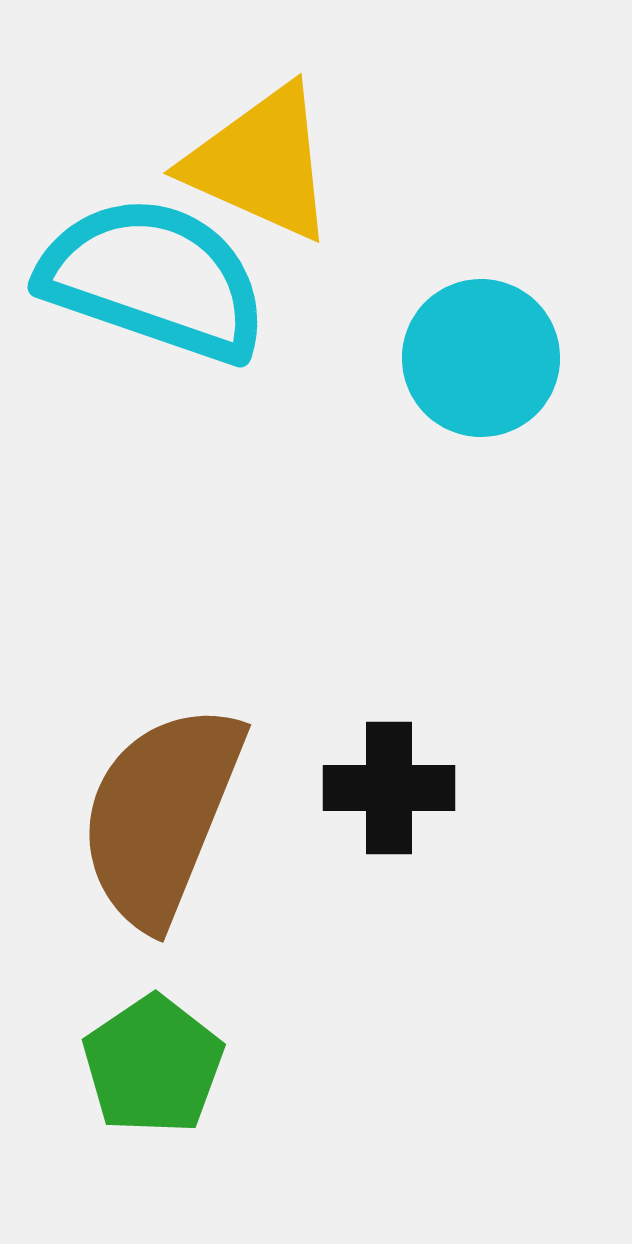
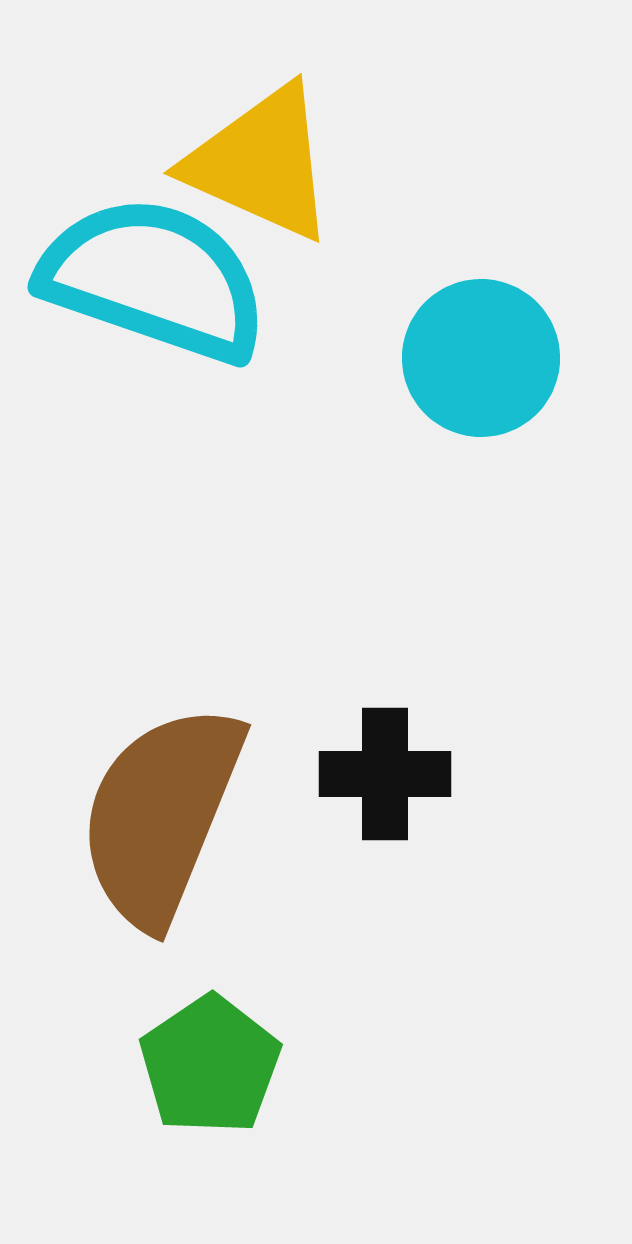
black cross: moved 4 px left, 14 px up
green pentagon: moved 57 px right
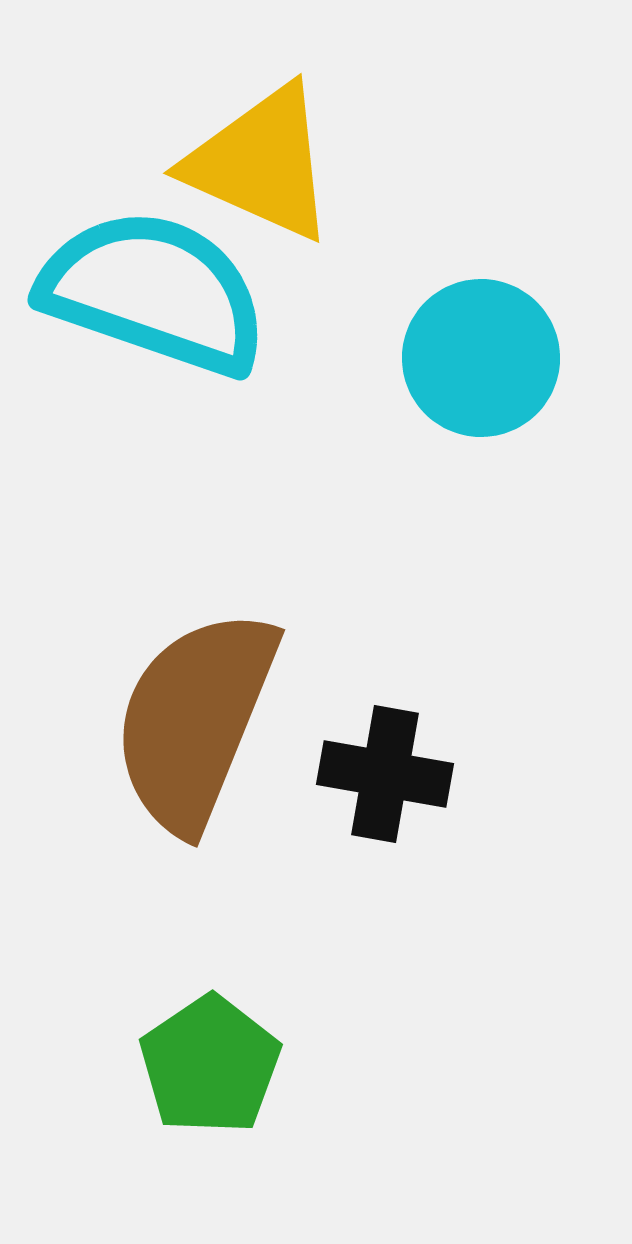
cyan semicircle: moved 13 px down
black cross: rotated 10 degrees clockwise
brown semicircle: moved 34 px right, 95 px up
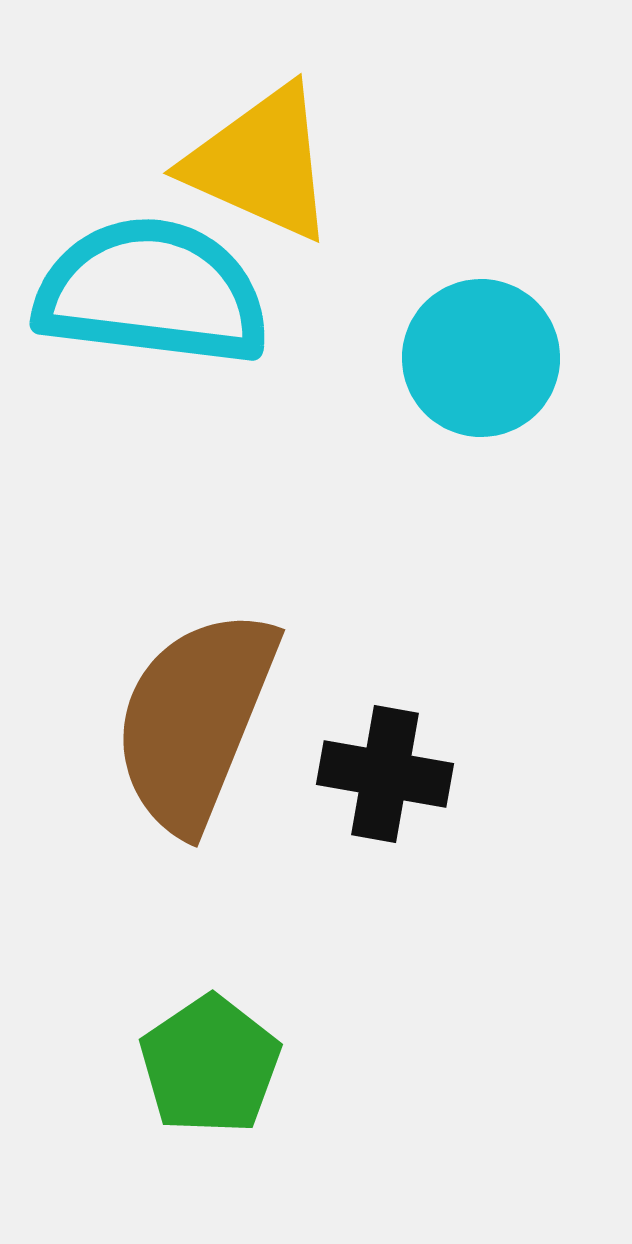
cyan semicircle: moved 2 px left; rotated 12 degrees counterclockwise
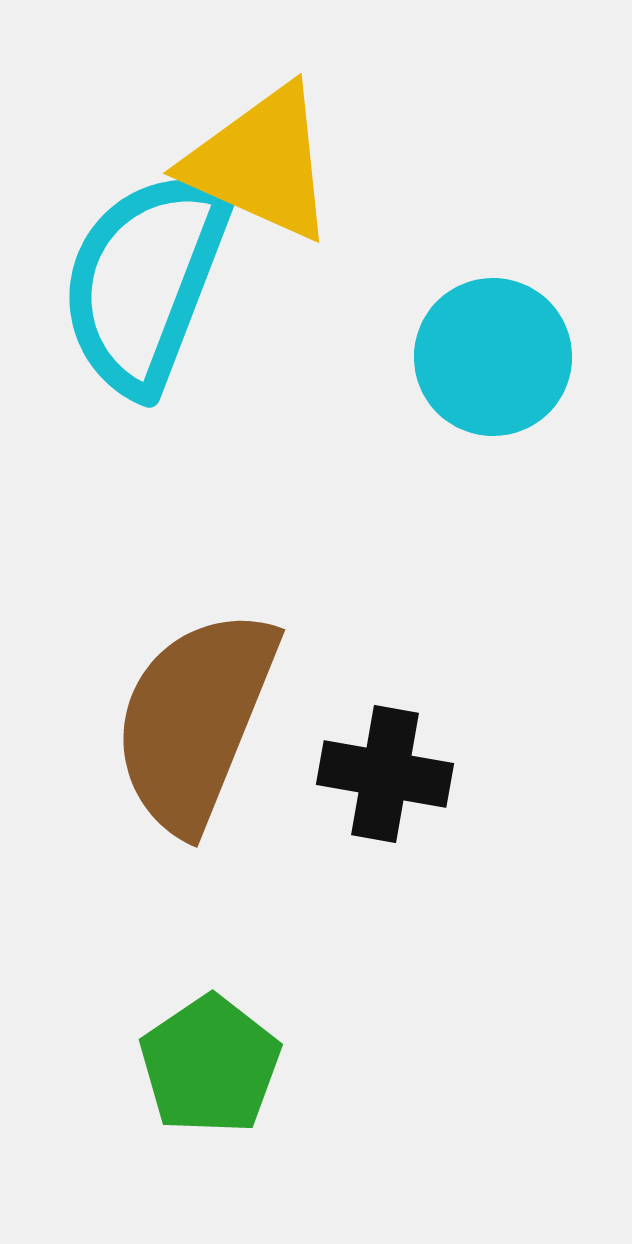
cyan semicircle: moved 7 px left, 11 px up; rotated 76 degrees counterclockwise
cyan circle: moved 12 px right, 1 px up
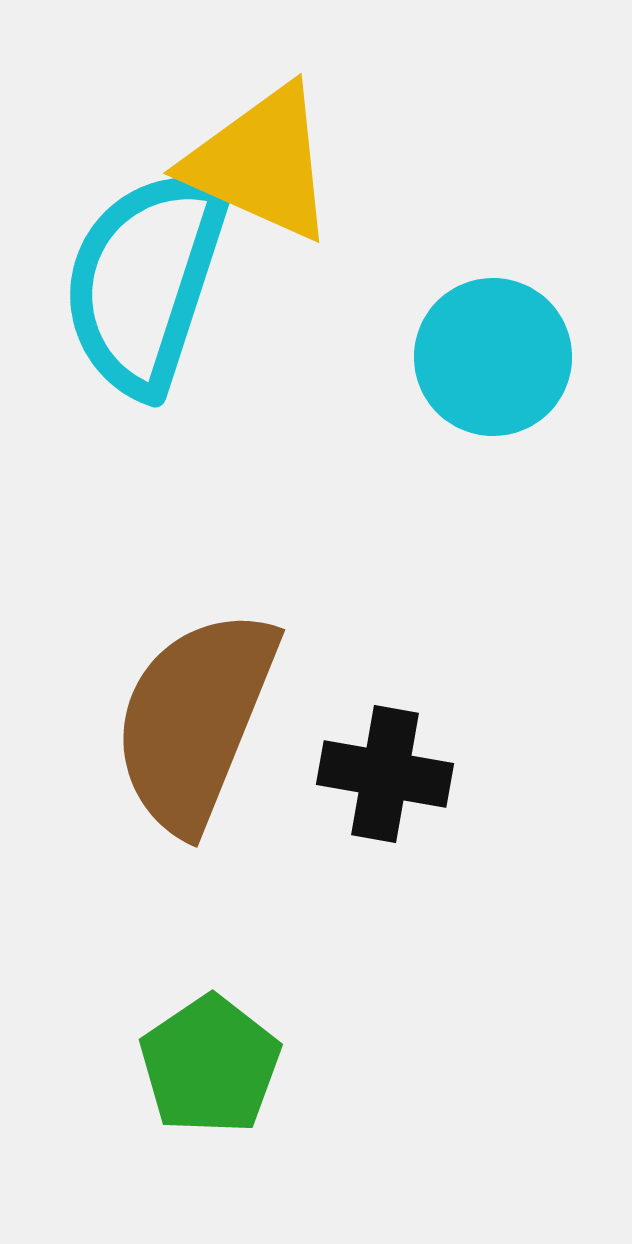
cyan semicircle: rotated 3 degrees counterclockwise
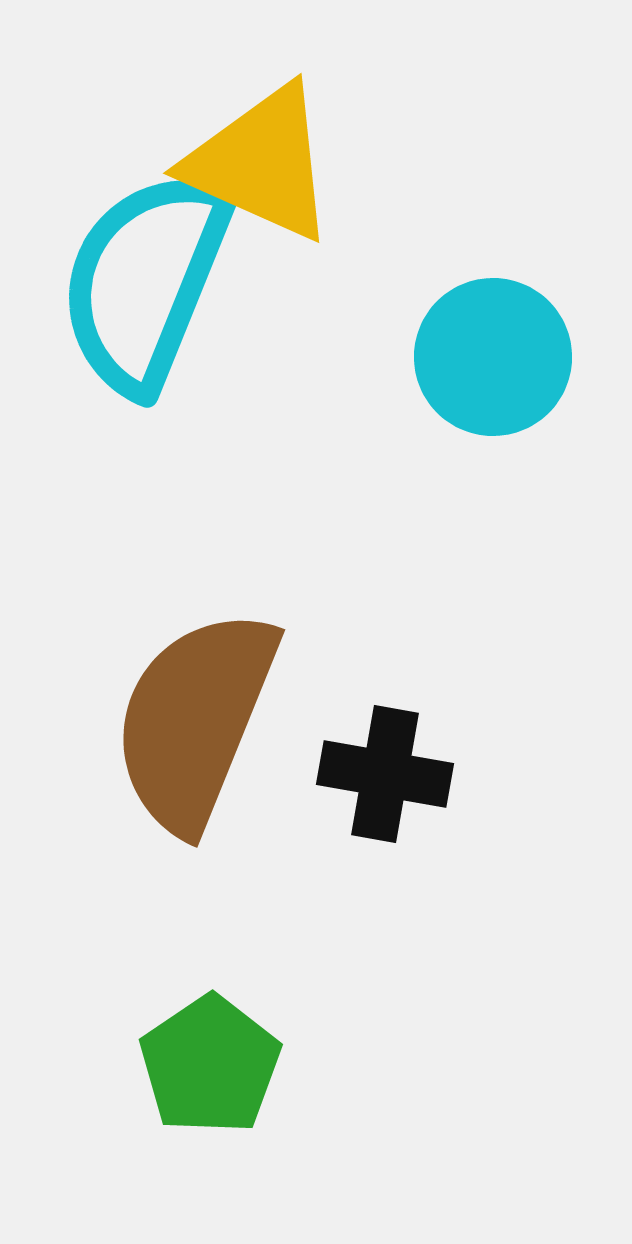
cyan semicircle: rotated 4 degrees clockwise
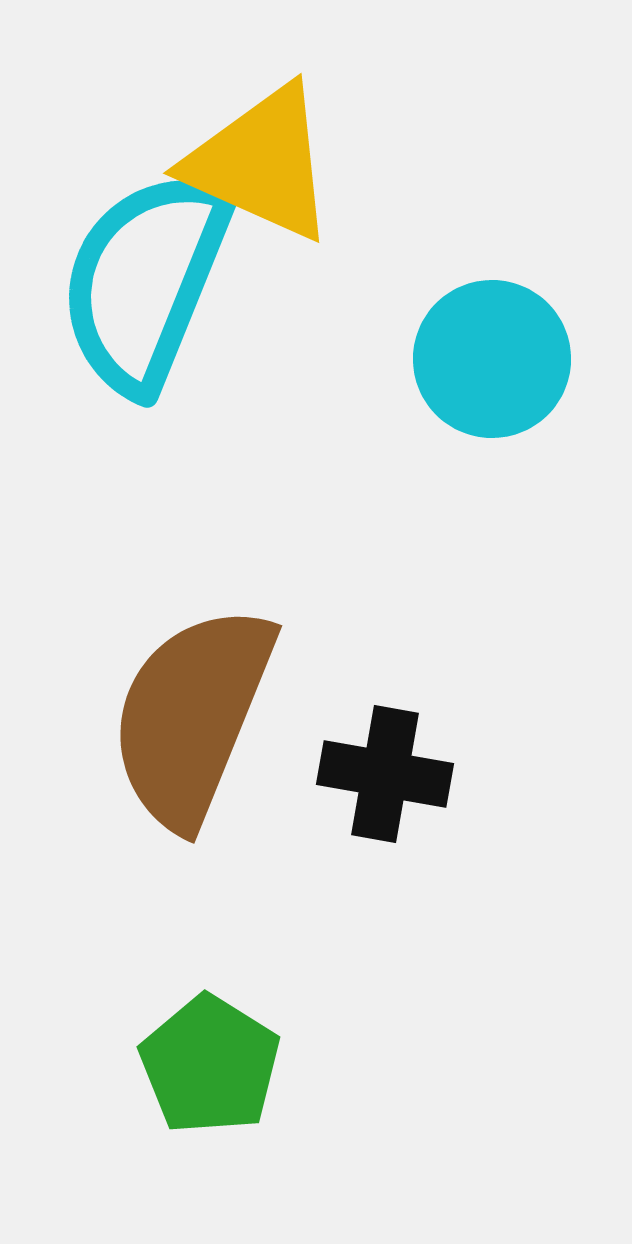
cyan circle: moved 1 px left, 2 px down
brown semicircle: moved 3 px left, 4 px up
green pentagon: rotated 6 degrees counterclockwise
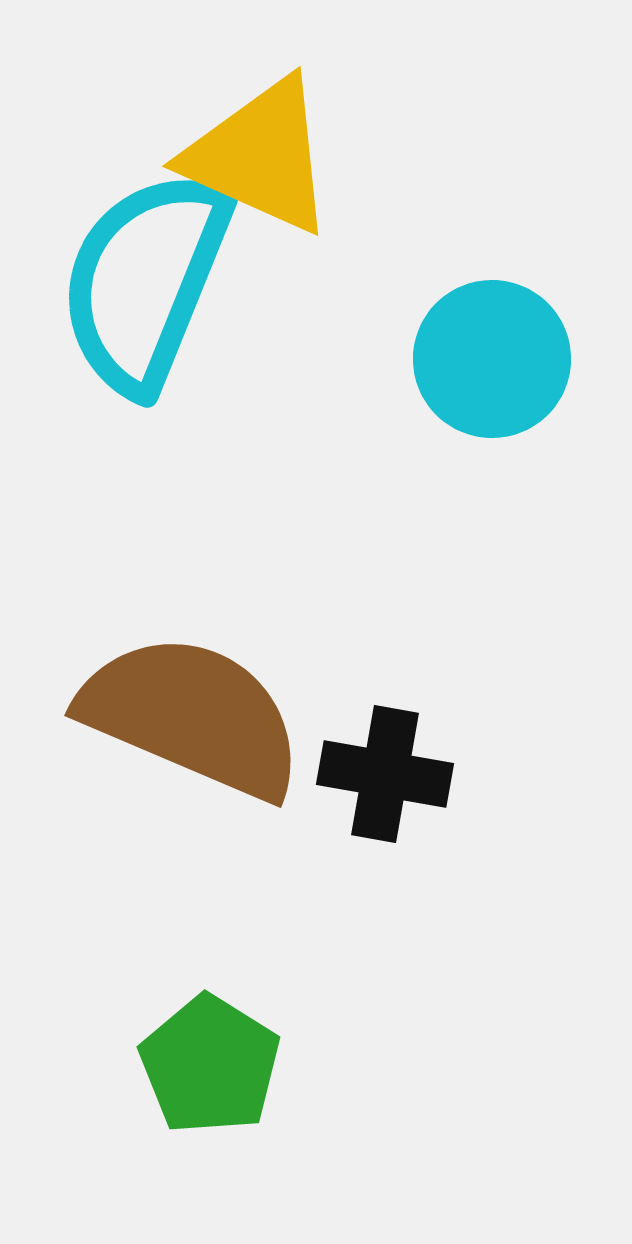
yellow triangle: moved 1 px left, 7 px up
brown semicircle: rotated 91 degrees clockwise
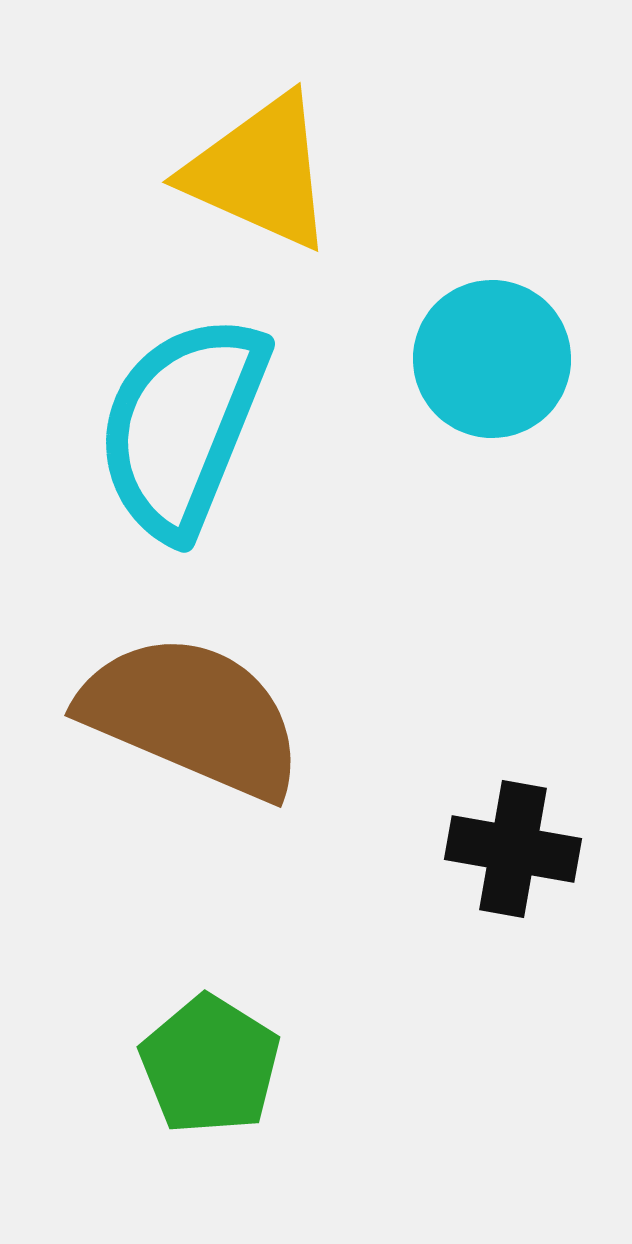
yellow triangle: moved 16 px down
cyan semicircle: moved 37 px right, 145 px down
black cross: moved 128 px right, 75 px down
